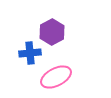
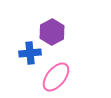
pink ellipse: rotated 24 degrees counterclockwise
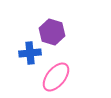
purple hexagon: rotated 15 degrees counterclockwise
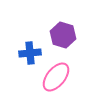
purple hexagon: moved 11 px right, 3 px down
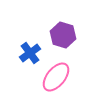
blue cross: rotated 30 degrees counterclockwise
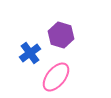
purple hexagon: moved 2 px left
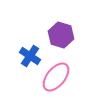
blue cross: moved 3 px down; rotated 20 degrees counterclockwise
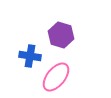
blue cross: rotated 25 degrees counterclockwise
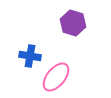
purple hexagon: moved 12 px right, 12 px up
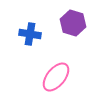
blue cross: moved 22 px up
